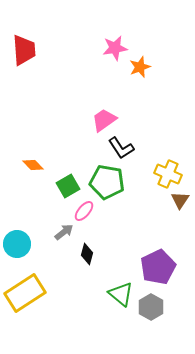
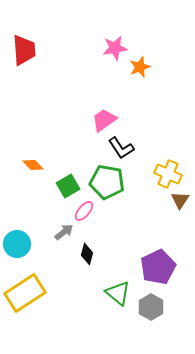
green triangle: moved 3 px left, 1 px up
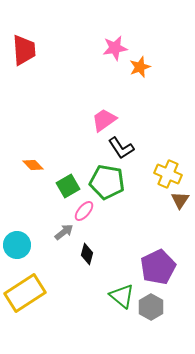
cyan circle: moved 1 px down
green triangle: moved 4 px right, 3 px down
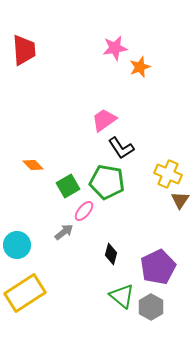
black diamond: moved 24 px right
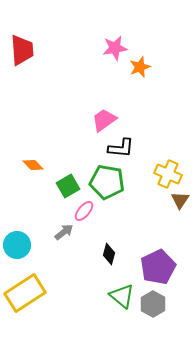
red trapezoid: moved 2 px left
black L-shape: rotated 52 degrees counterclockwise
black diamond: moved 2 px left
gray hexagon: moved 2 px right, 3 px up
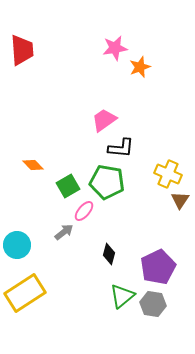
green triangle: rotated 40 degrees clockwise
gray hexagon: rotated 20 degrees counterclockwise
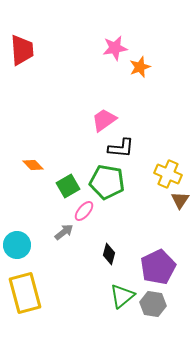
yellow rectangle: rotated 72 degrees counterclockwise
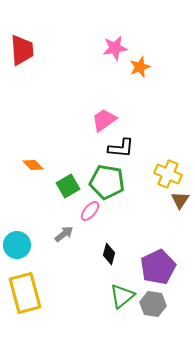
pink ellipse: moved 6 px right
gray arrow: moved 2 px down
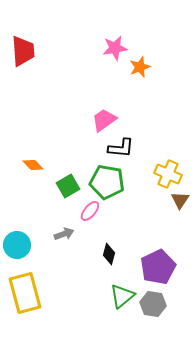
red trapezoid: moved 1 px right, 1 px down
gray arrow: rotated 18 degrees clockwise
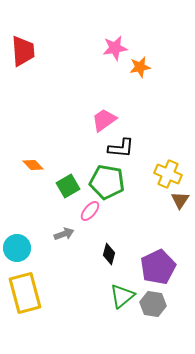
orange star: rotated 10 degrees clockwise
cyan circle: moved 3 px down
